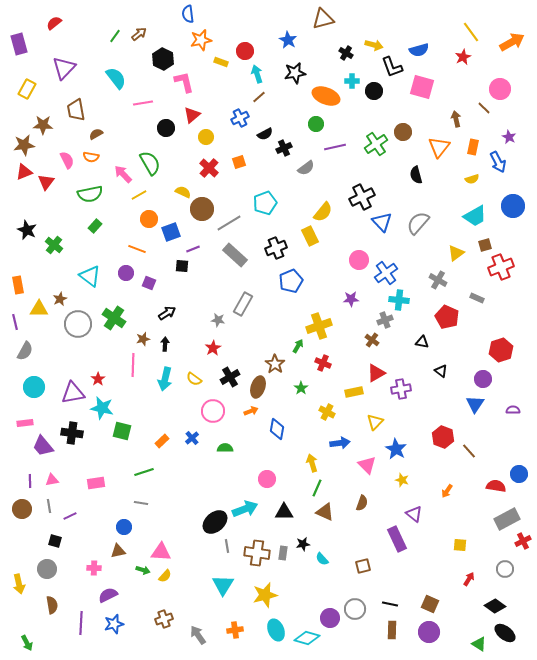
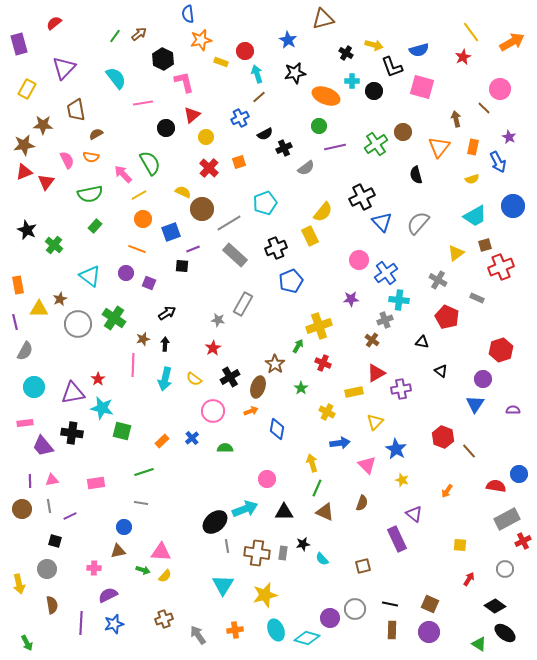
green circle at (316, 124): moved 3 px right, 2 px down
orange circle at (149, 219): moved 6 px left
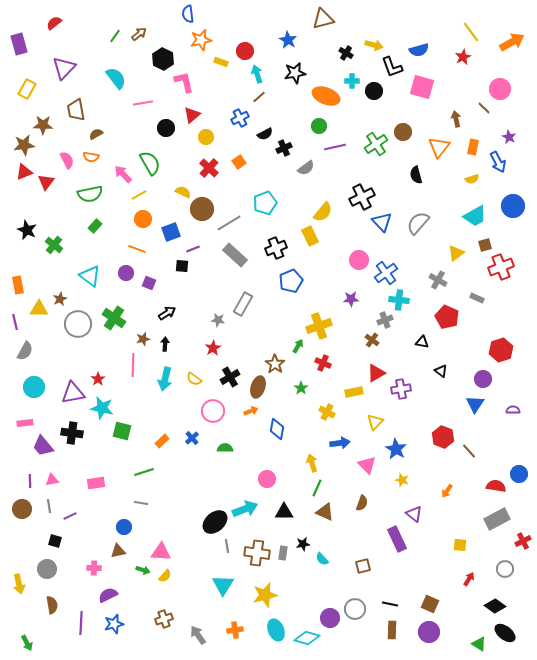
orange square at (239, 162): rotated 16 degrees counterclockwise
gray rectangle at (507, 519): moved 10 px left
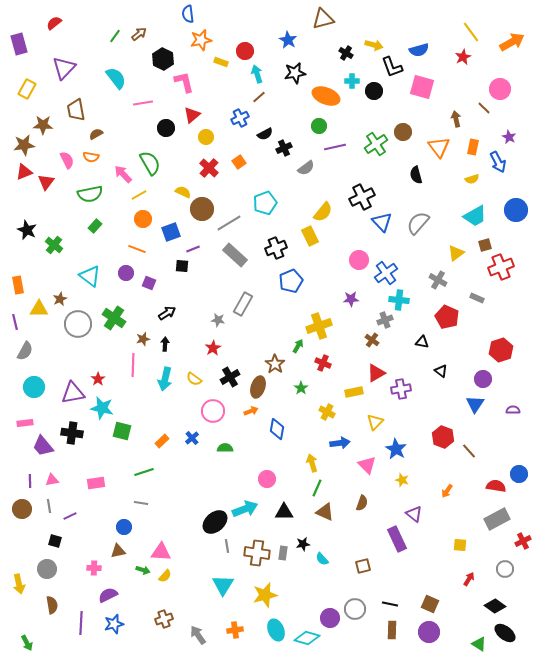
orange triangle at (439, 147): rotated 15 degrees counterclockwise
blue circle at (513, 206): moved 3 px right, 4 px down
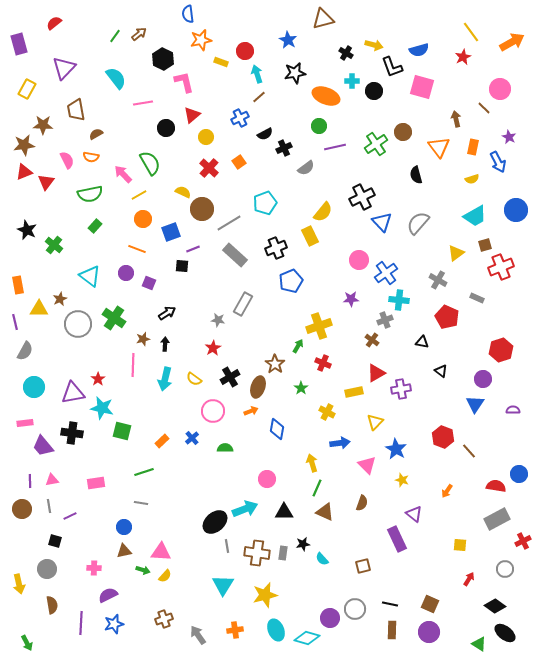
brown triangle at (118, 551): moved 6 px right
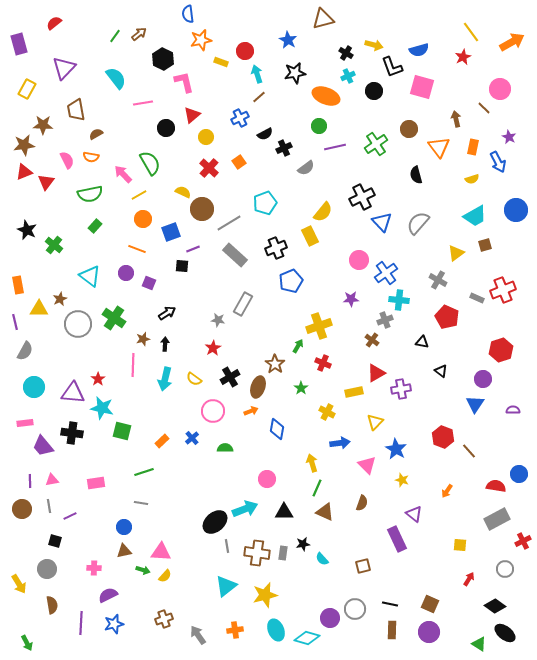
cyan cross at (352, 81): moved 4 px left, 5 px up; rotated 24 degrees counterclockwise
brown circle at (403, 132): moved 6 px right, 3 px up
red cross at (501, 267): moved 2 px right, 23 px down
purple triangle at (73, 393): rotated 15 degrees clockwise
yellow arrow at (19, 584): rotated 18 degrees counterclockwise
cyan triangle at (223, 585): moved 3 px right, 1 px down; rotated 20 degrees clockwise
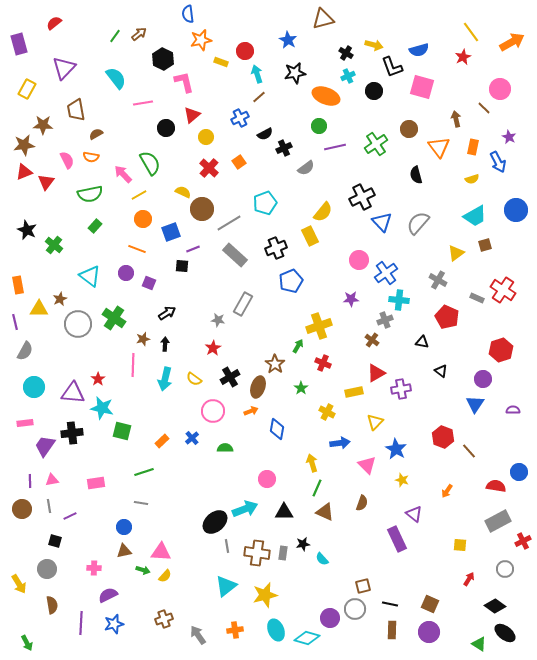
red cross at (503, 290): rotated 35 degrees counterclockwise
black cross at (72, 433): rotated 15 degrees counterclockwise
purple trapezoid at (43, 446): moved 2 px right; rotated 75 degrees clockwise
blue circle at (519, 474): moved 2 px up
gray rectangle at (497, 519): moved 1 px right, 2 px down
brown square at (363, 566): moved 20 px down
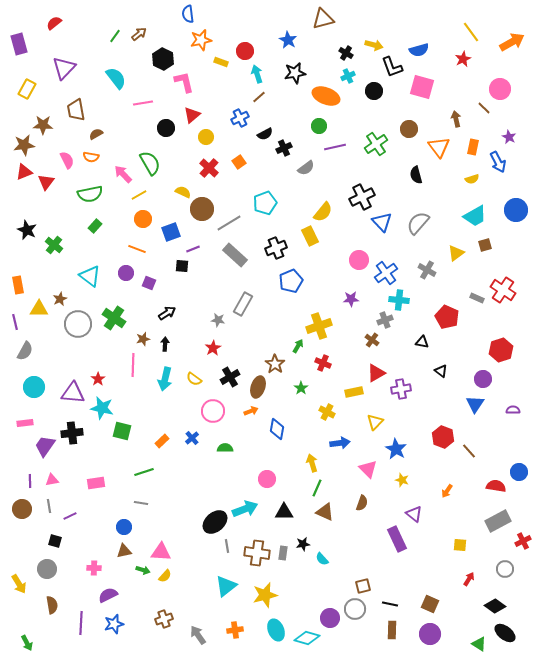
red star at (463, 57): moved 2 px down
gray cross at (438, 280): moved 11 px left, 10 px up
pink triangle at (367, 465): moved 1 px right, 4 px down
purple circle at (429, 632): moved 1 px right, 2 px down
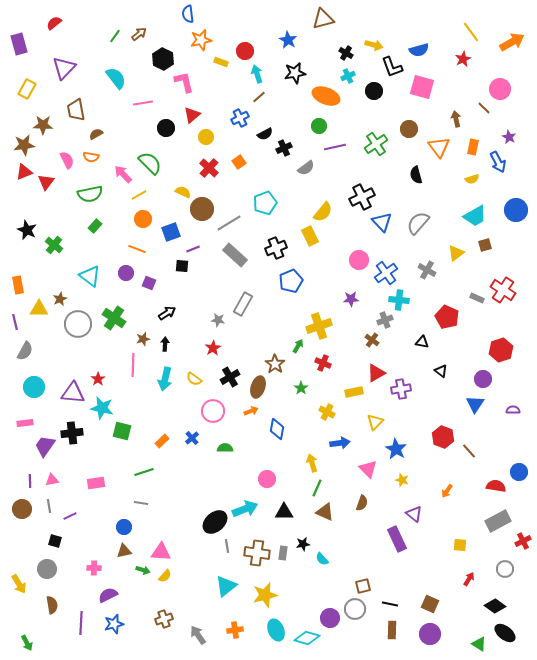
green semicircle at (150, 163): rotated 15 degrees counterclockwise
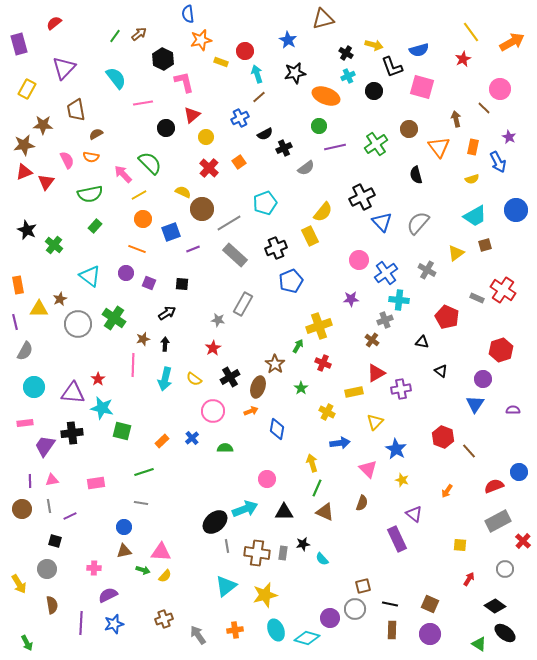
black square at (182, 266): moved 18 px down
red semicircle at (496, 486): moved 2 px left; rotated 30 degrees counterclockwise
red cross at (523, 541): rotated 21 degrees counterclockwise
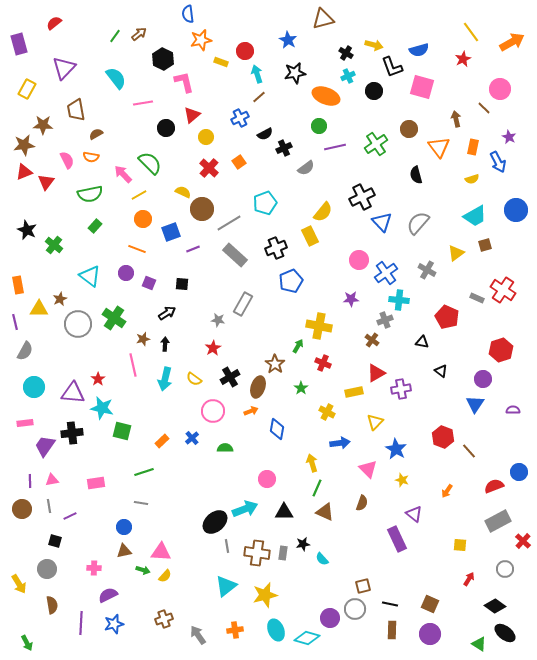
yellow cross at (319, 326): rotated 30 degrees clockwise
pink line at (133, 365): rotated 15 degrees counterclockwise
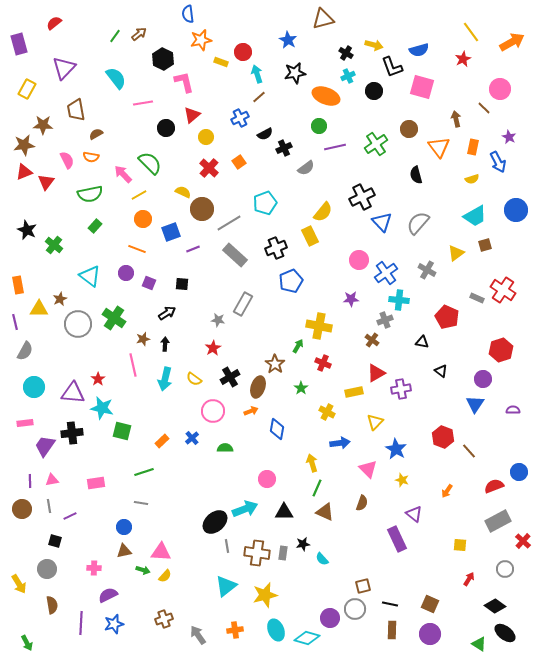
red circle at (245, 51): moved 2 px left, 1 px down
